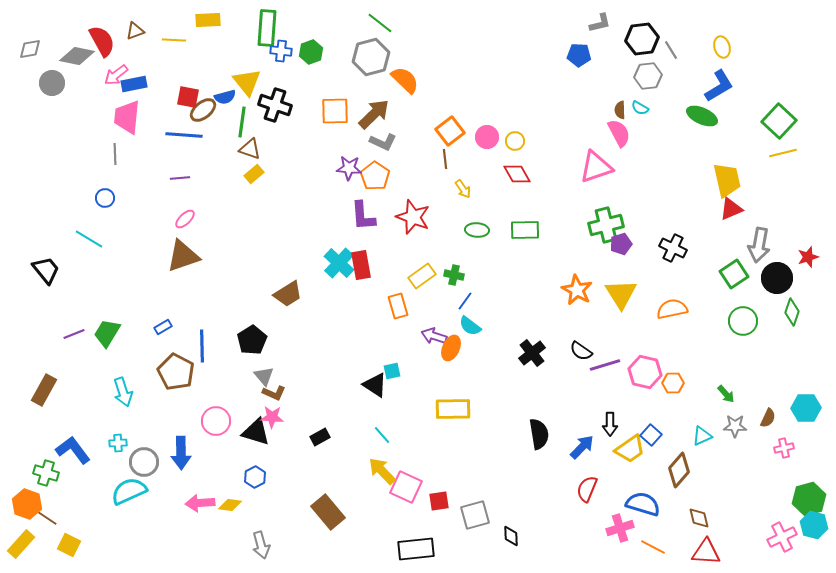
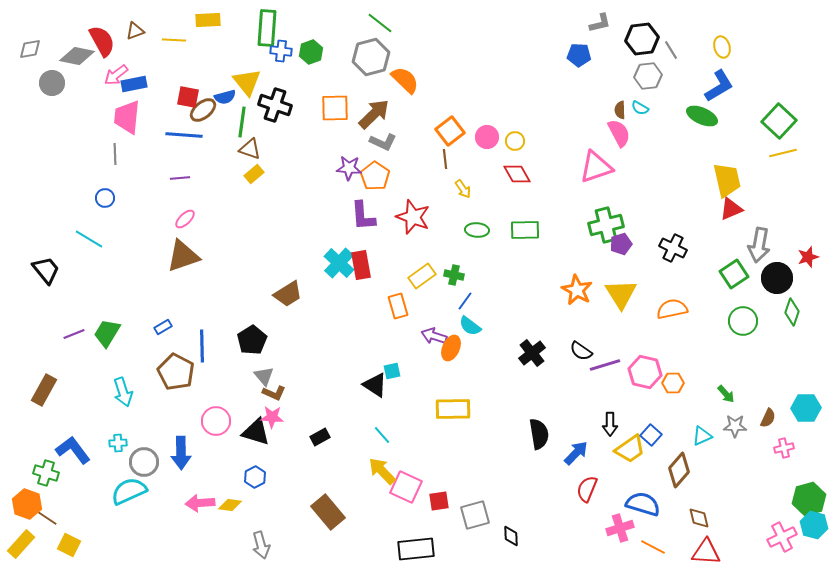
orange square at (335, 111): moved 3 px up
blue arrow at (582, 447): moved 6 px left, 6 px down
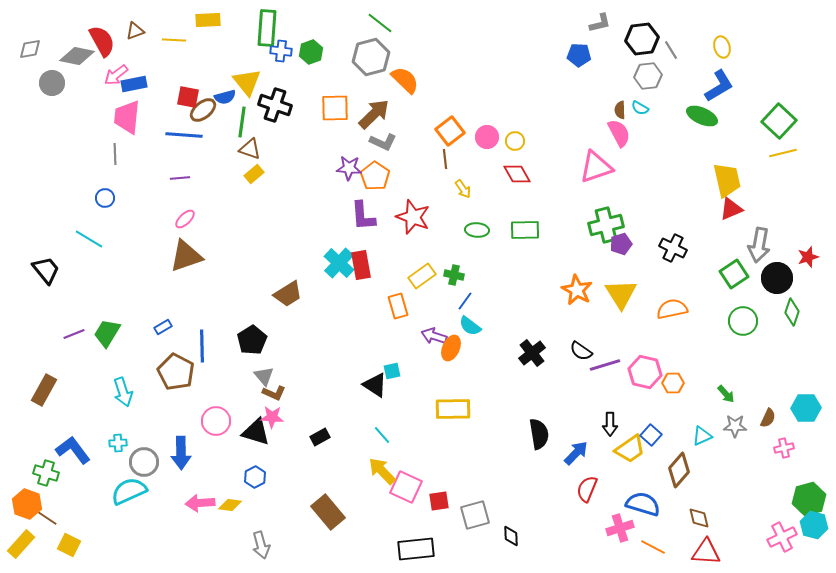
brown triangle at (183, 256): moved 3 px right
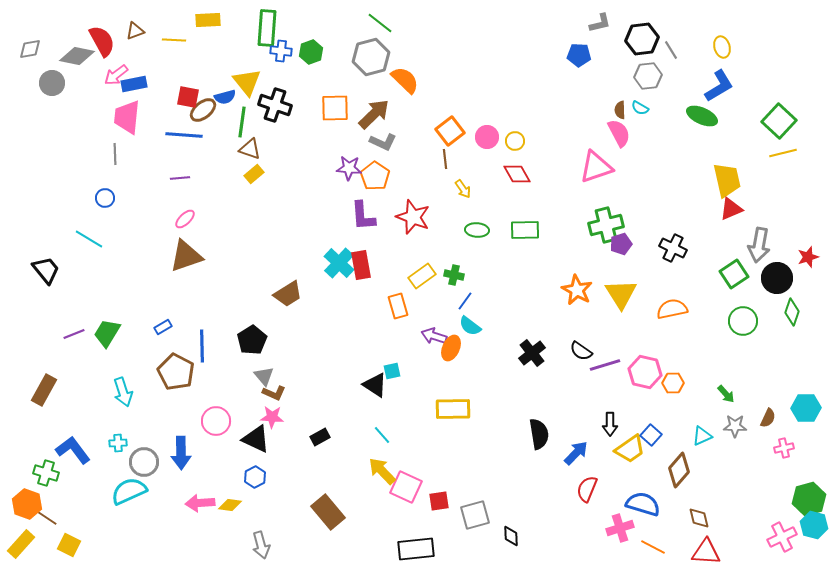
black triangle at (256, 432): moved 7 px down; rotated 8 degrees clockwise
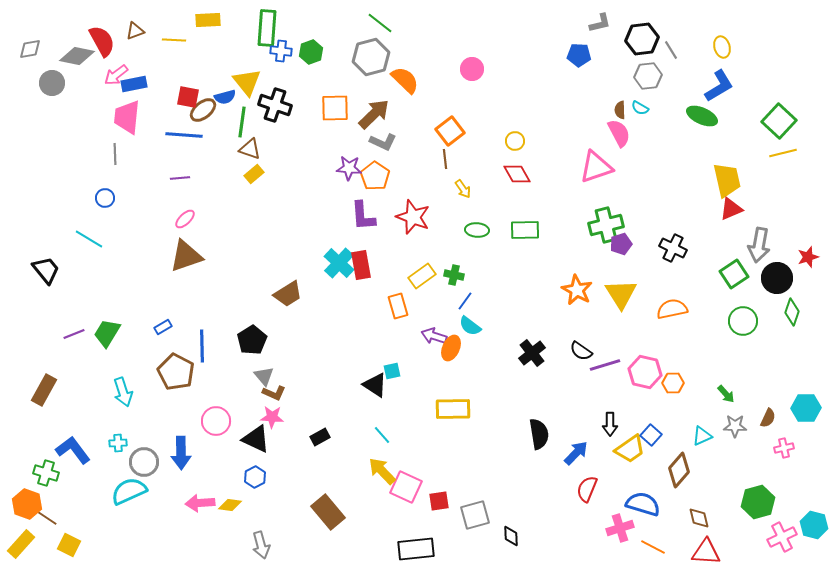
pink circle at (487, 137): moved 15 px left, 68 px up
green hexagon at (809, 499): moved 51 px left, 3 px down
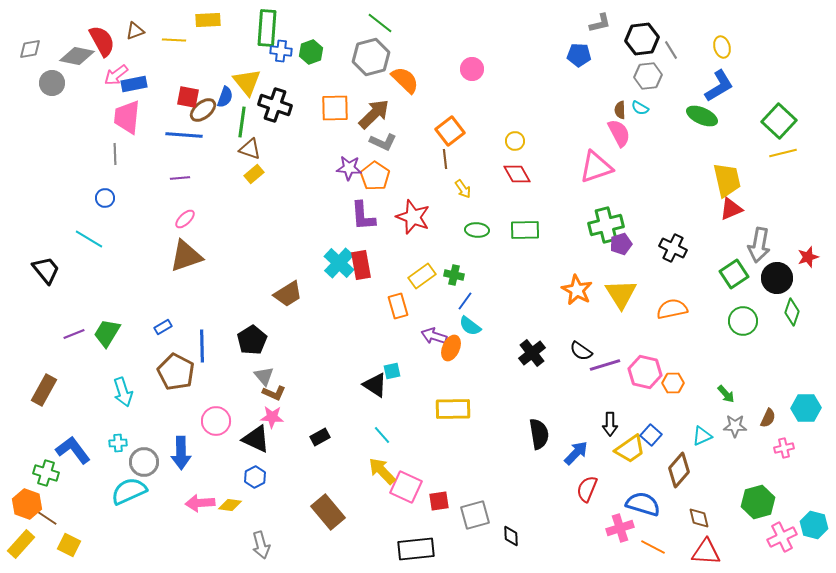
blue semicircle at (225, 97): rotated 55 degrees counterclockwise
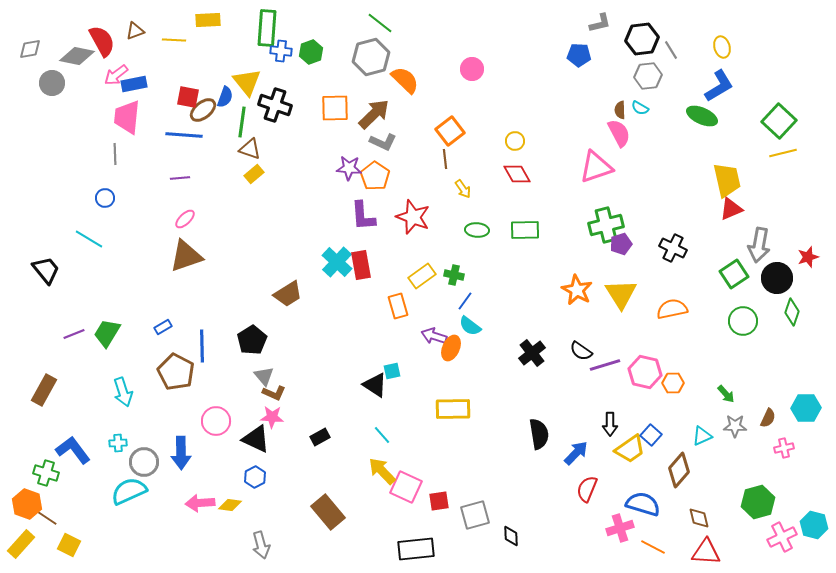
cyan cross at (339, 263): moved 2 px left, 1 px up
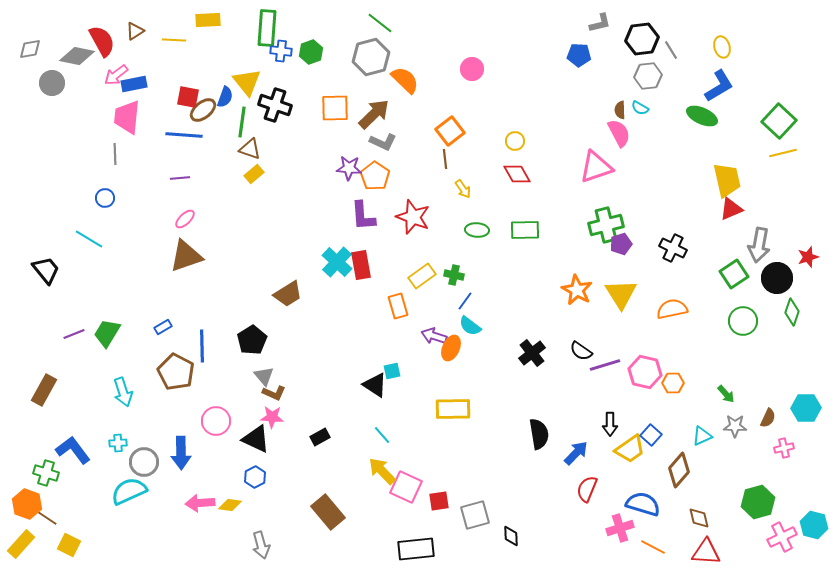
brown triangle at (135, 31): rotated 12 degrees counterclockwise
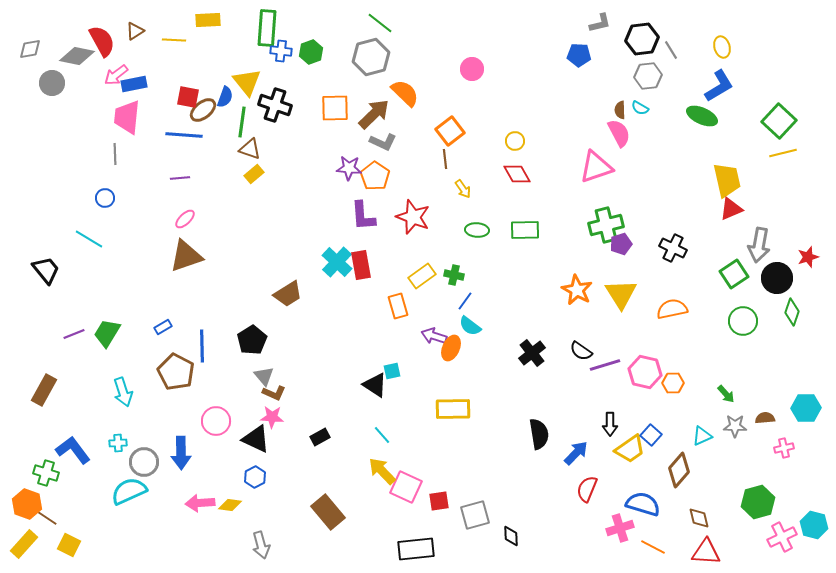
orange semicircle at (405, 80): moved 13 px down
brown semicircle at (768, 418): moved 3 px left; rotated 120 degrees counterclockwise
yellow rectangle at (21, 544): moved 3 px right
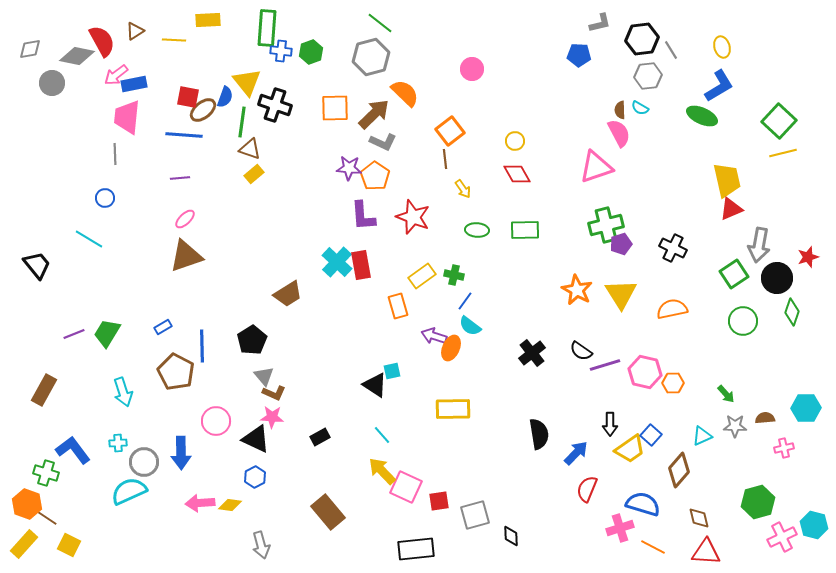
black trapezoid at (46, 270): moved 9 px left, 5 px up
